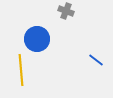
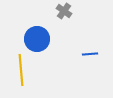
gray cross: moved 2 px left; rotated 14 degrees clockwise
blue line: moved 6 px left, 6 px up; rotated 42 degrees counterclockwise
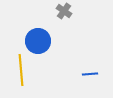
blue circle: moved 1 px right, 2 px down
blue line: moved 20 px down
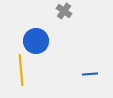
blue circle: moved 2 px left
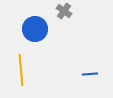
blue circle: moved 1 px left, 12 px up
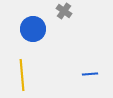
blue circle: moved 2 px left
yellow line: moved 1 px right, 5 px down
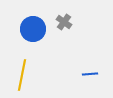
gray cross: moved 11 px down
yellow line: rotated 16 degrees clockwise
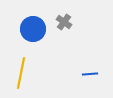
yellow line: moved 1 px left, 2 px up
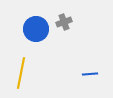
gray cross: rotated 35 degrees clockwise
blue circle: moved 3 px right
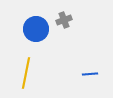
gray cross: moved 2 px up
yellow line: moved 5 px right
